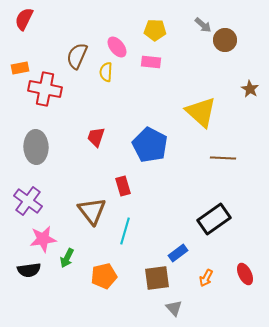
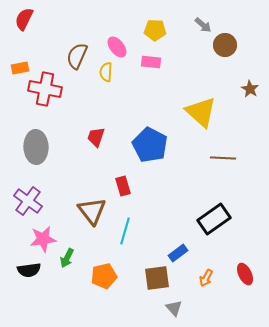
brown circle: moved 5 px down
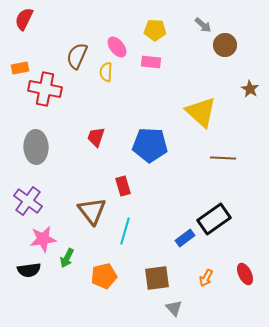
blue pentagon: rotated 24 degrees counterclockwise
blue rectangle: moved 7 px right, 15 px up
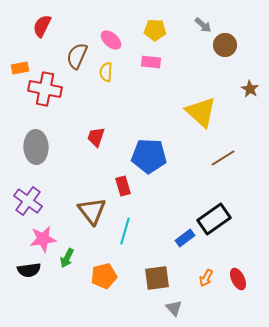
red semicircle: moved 18 px right, 7 px down
pink ellipse: moved 6 px left, 7 px up; rotated 10 degrees counterclockwise
blue pentagon: moved 1 px left, 11 px down
brown line: rotated 35 degrees counterclockwise
red ellipse: moved 7 px left, 5 px down
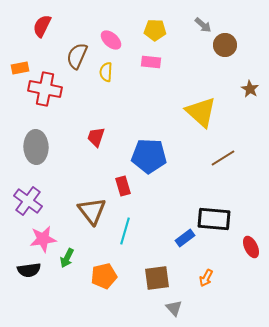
black rectangle: rotated 40 degrees clockwise
red ellipse: moved 13 px right, 32 px up
